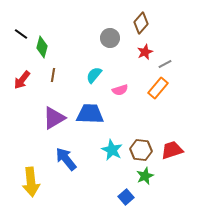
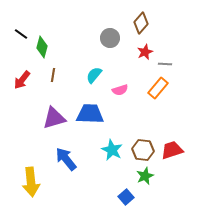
gray line: rotated 32 degrees clockwise
purple triangle: rotated 15 degrees clockwise
brown hexagon: moved 2 px right
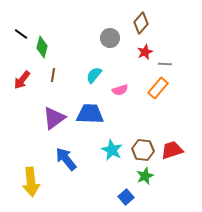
purple triangle: rotated 20 degrees counterclockwise
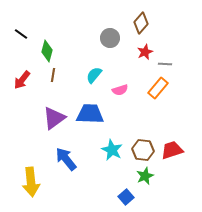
green diamond: moved 5 px right, 4 px down
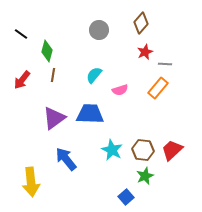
gray circle: moved 11 px left, 8 px up
red trapezoid: rotated 25 degrees counterclockwise
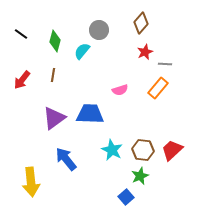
green diamond: moved 8 px right, 10 px up
cyan semicircle: moved 12 px left, 24 px up
green star: moved 5 px left
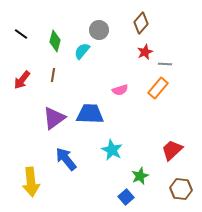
brown hexagon: moved 38 px right, 39 px down
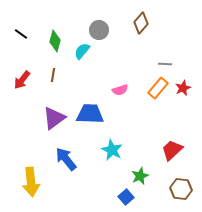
red star: moved 38 px right, 36 px down
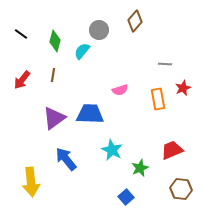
brown diamond: moved 6 px left, 2 px up
orange rectangle: moved 11 px down; rotated 50 degrees counterclockwise
red trapezoid: rotated 20 degrees clockwise
green star: moved 8 px up
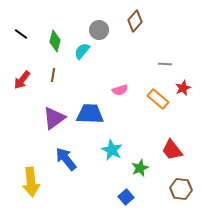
orange rectangle: rotated 40 degrees counterclockwise
red trapezoid: rotated 105 degrees counterclockwise
